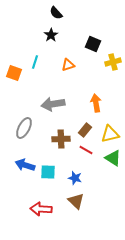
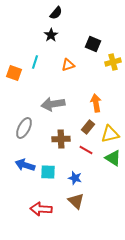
black semicircle: rotated 96 degrees counterclockwise
brown rectangle: moved 3 px right, 3 px up
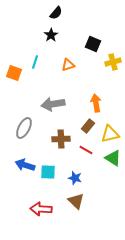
brown rectangle: moved 1 px up
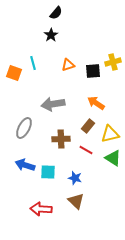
black square: moved 27 px down; rotated 28 degrees counterclockwise
cyan line: moved 2 px left, 1 px down; rotated 32 degrees counterclockwise
orange arrow: rotated 48 degrees counterclockwise
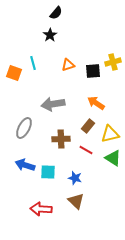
black star: moved 1 px left
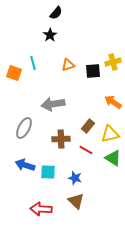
orange arrow: moved 17 px right, 1 px up
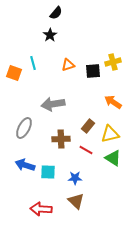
blue star: rotated 16 degrees counterclockwise
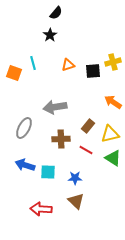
gray arrow: moved 2 px right, 3 px down
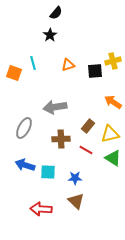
yellow cross: moved 1 px up
black square: moved 2 px right
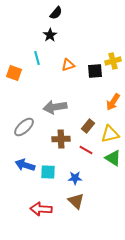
cyan line: moved 4 px right, 5 px up
orange arrow: rotated 90 degrees counterclockwise
gray ellipse: moved 1 px up; rotated 20 degrees clockwise
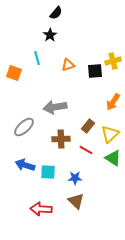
yellow triangle: rotated 30 degrees counterclockwise
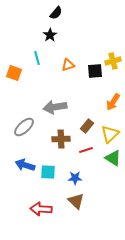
brown rectangle: moved 1 px left
red line: rotated 48 degrees counterclockwise
